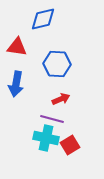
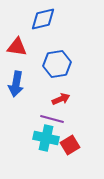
blue hexagon: rotated 12 degrees counterclockwise
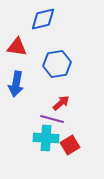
red arrow: moved 4 px down; rotated 18 degrees counterclockwise
cyan cross: rotated 10 degrees counterclockwise
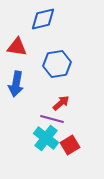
cyan cross: rotated 35 degrees clockwise
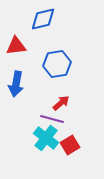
red triangle: moved 1 px left, 1 px up; rotated 15 degrees counterclockwise
